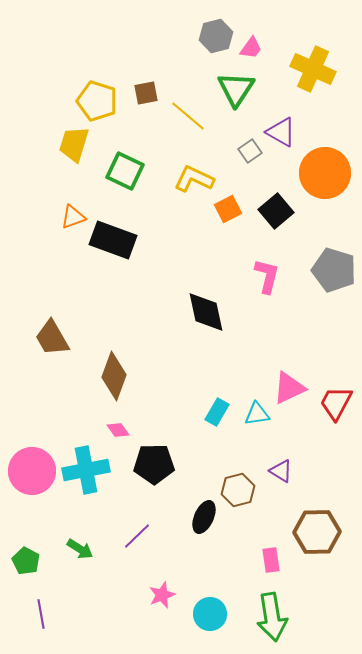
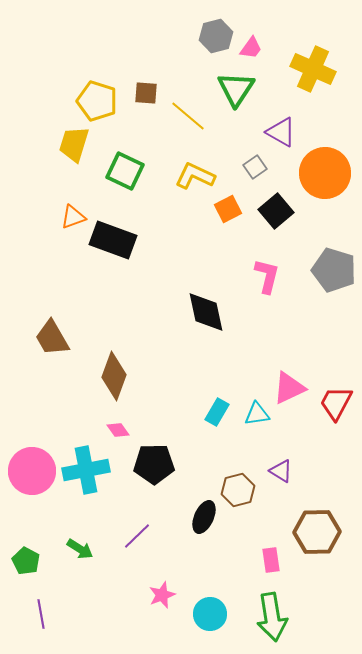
brown square at (146, 93): rotated 15 degrees clockwise
gray square at (250, 151): moved 5 px right, 16 px down
yellow L-shape at (194, 179): moved 1 px right, 3 px up
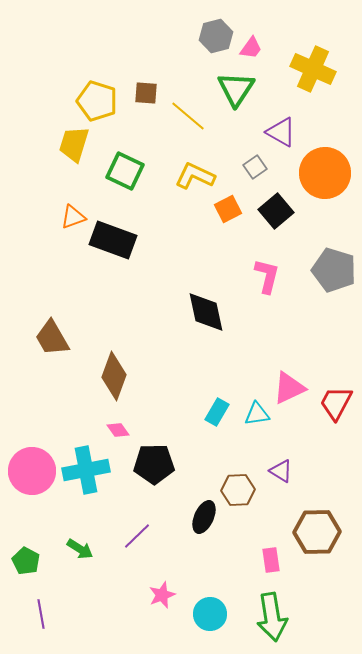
brown hexagon at (238, 490): rotated 12 degrees clockwise
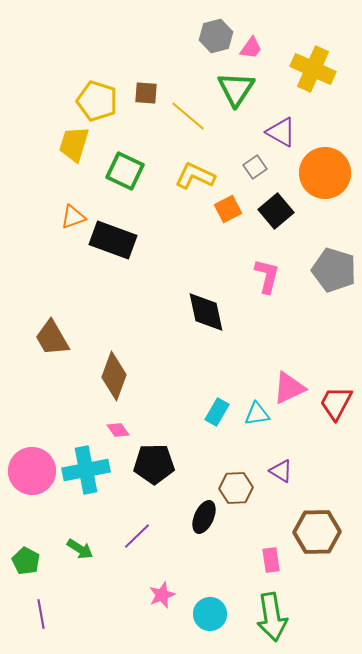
brown hexagon at (238, 490): moved 2 px left, 2 px up
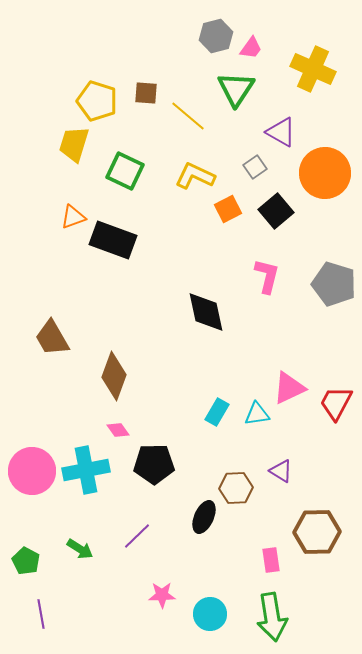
gray pentagon at (334, 270): moved 14 px down
pink star at (162, 595): rotated 20 degrees clockwise
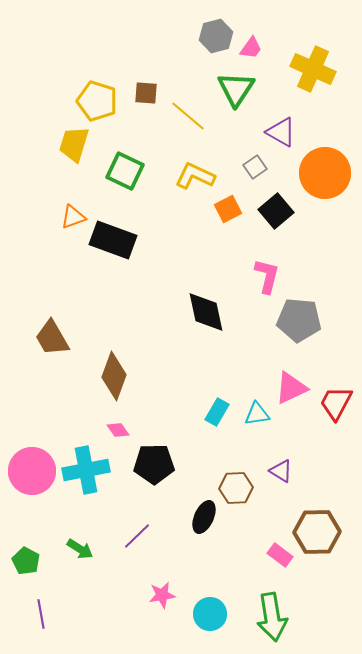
gray pentagon at (334, 284): moved 35 px left, 36 px down; rotated 12 degrees counterclockwise
pink triangle at (289, 388): moved 2 px right
pink rectangle at (271, 560): moved 9 px right, 5 px up; rotated 45 degrees counterclockwise
pink star at (162, 595): rotated 8 degrees counterclockwise
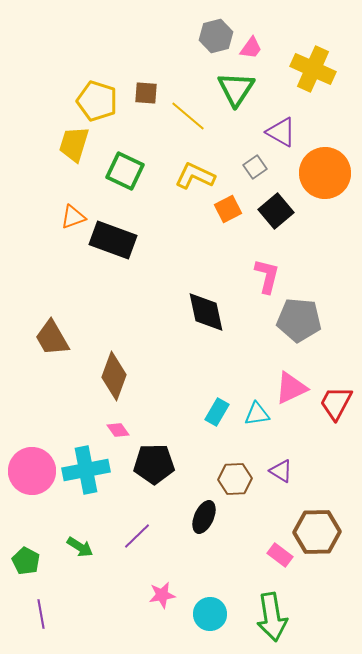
brown hexagon at (236, 488): moved 1 px left, 9 px up
green arrow at (80, 549): moved 2 px up
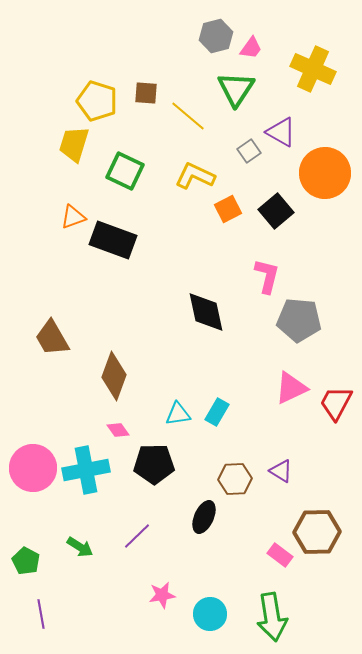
gray square at (255, 167): moved 6 px left, 16 px up
cyan triangle at (257, 414): moved 79 px left
pink circle at (32, 471): moved 1 px right, 3 px up
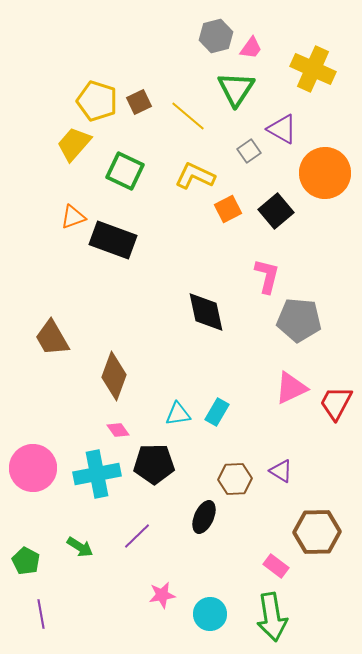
brown square at (146, 93): moved 7 px left, 9 px down; rotated 30 degrees counterclockwise
purple triangle at (281, 132): moved 1 px right, 3 px up
yellow trapezoid at (74, 144): rotated 24 degrees clockwise
cyan cross at (86, 470): moved 11 px right, 4 px down
pink rectangle at (280, 555): moved 4 px left, 11 px down
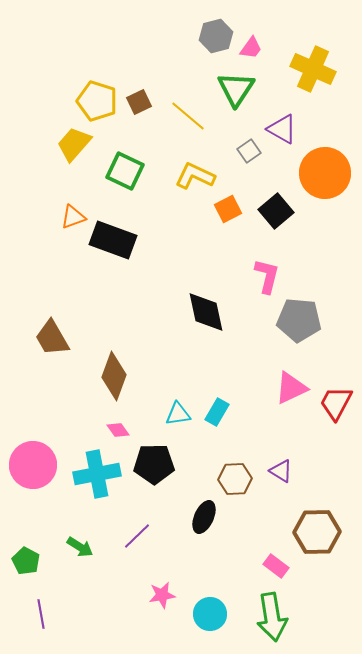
pink circle at (33, 468): moved 3 px up
